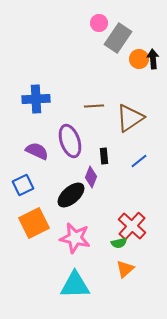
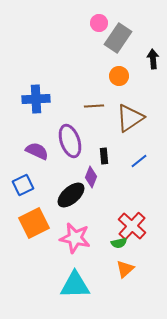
orange circle: moved 20 px left, 17 px down
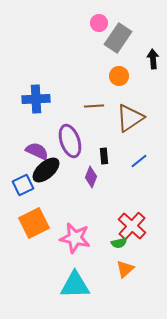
black ellipse: moved 25 px left, 25 px up
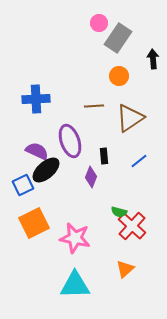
green semicircle: moved 31 px up; rotated 28 degrees clockwise
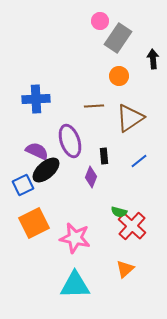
pink circle: moved 1 px right, 2 px up
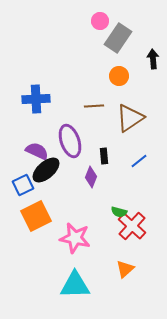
orange square: moved 2 px right, 7 px up
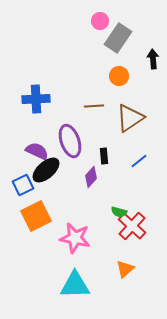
purple diamond: rotated 20 degrees clockwise
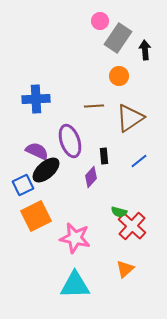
black arrow: moved 8 px left, 9 px up
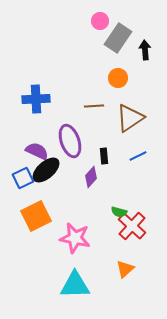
orange circle: moved 1 px left, 2 px down
blue line: moved 1 px left, 5 px up; rotated 12 degrees clockwise
blue square: moved 7 px up
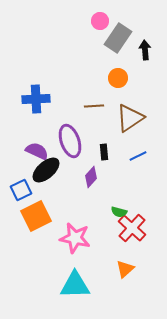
black rectangle: moved 4 px up
blue square: moved 2 px left, 12 px down
red cross: moved 2 px down
